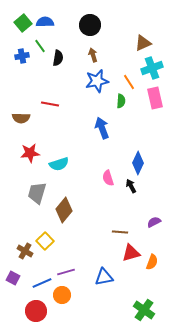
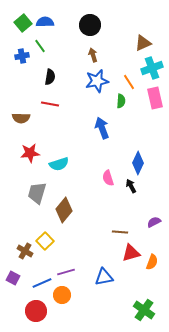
black semicircle: moved 8 px left, 19 px down
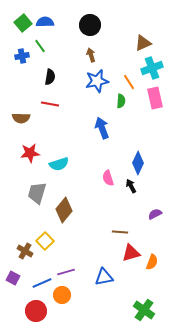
brown arrow: moved 2 px left
purple semicircle: moved 1 px right, 8 px up
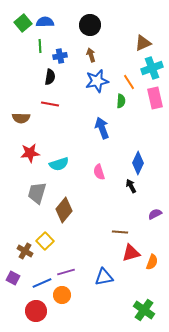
green line: rotated 32 degrees clockwise
blue cross: moved 38 px right
pink semicircle: moved 9 px left, 6 px up
